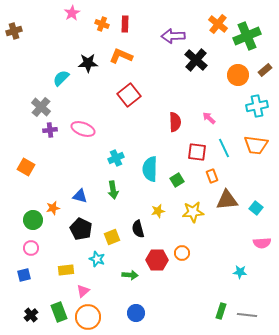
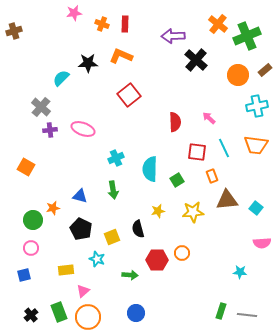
pink star at (72, 13): moved 2 px right; rotated 21 degrees clockwise
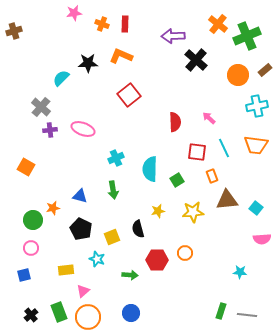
pink semicircle at (262, 243): moved 4 px up
orange circle at (182, 253): moved 3 px right
blue circle at (136, 313): moved 5 px left
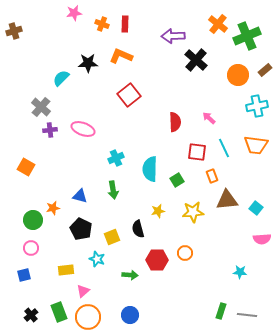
blue circle at (131, 313): moved 1 px left, 2 px down
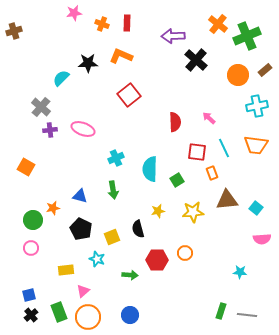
red rectangle at (125, 24): moved 2 px right, 1 px up
orange rectangle at (212, 176): moved 3 px up
blue square at (24, 275): moved 5 px right, 20 px down
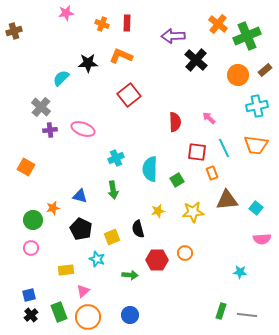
pink star at (74, 13): moved 8 px left
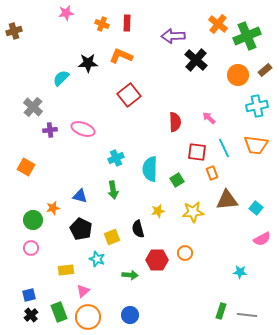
gray cross at (41, 107): moved 8 px left
pink semicircle at (262, 239): rotated 24 degrees counterclockwise
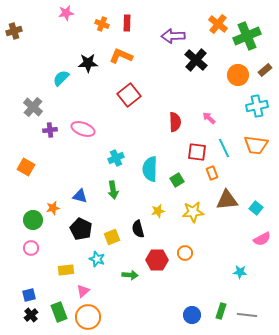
blue circle at (130, 315): moved 62 px right
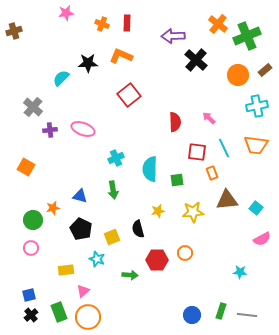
green square at (177, 180): rotated 24 degrees clockwise
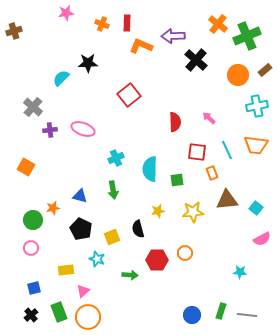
orange L-shape at (121, 56): moved 20 px right, 10 px up
cyan line at (224, 148): moved 3 px right, 2 px down
blue square at (29, 295): moved 5 px right, 7 px up
